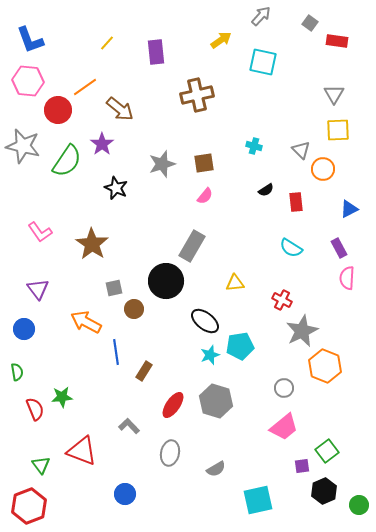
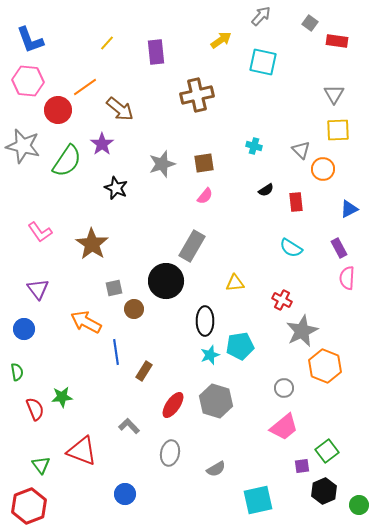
black ellipse at (205, 321): rotated 52 degrees clockwise
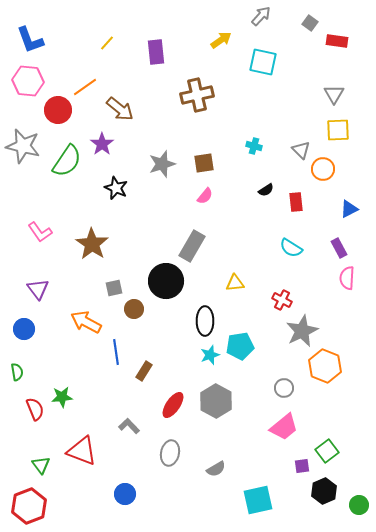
gray hexagon at (216, 401): rotated 12 degrees clockwise
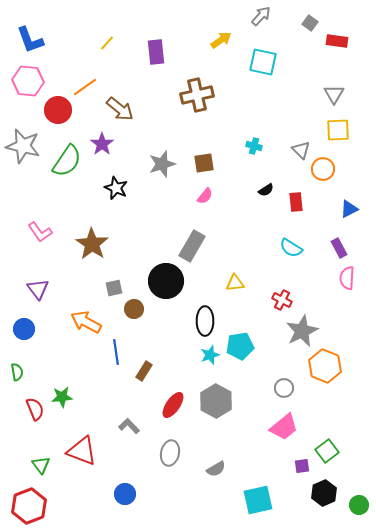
black hexagon at (324, 491): moved 2 px down
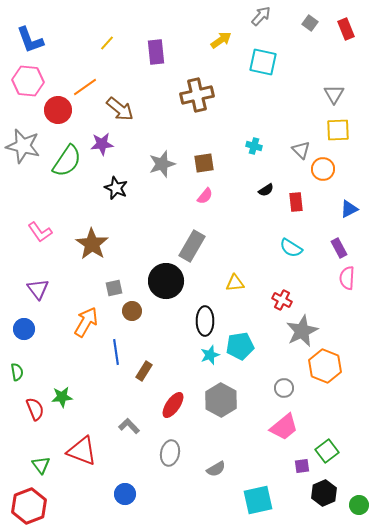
red rectangle at (337, 41): moved 9 px right, 12 px up; rotated 60 degrees clockwise
purple star at (102, 144): rotated 30 degrees clockwise
brown circle at (134, 309): moved 2 px left, 2 px down
orange arrow at (86, 322): rotated 92 degrees clockwise
gray hexagon at (216, 401): moved 5 px right, 1 px up
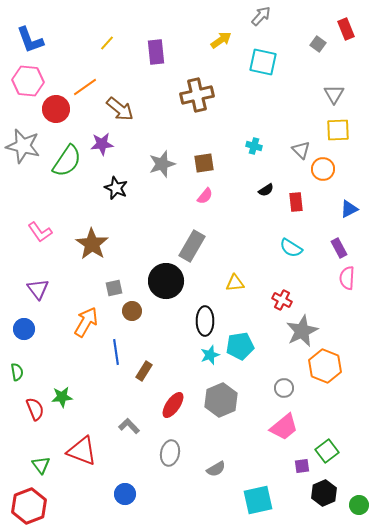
gray square at (310, 23): moved 8 px right, 21 px down
red circle at (58, 110): moved 2 px left, 1 px up
gray hexagon at (221, 400): rotated 8 degrees clockwise
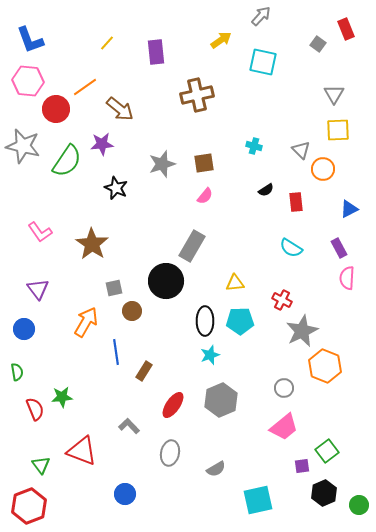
cyan pentagon at (240, 346): moved 25 px up; rotated 8 degrees clockwise
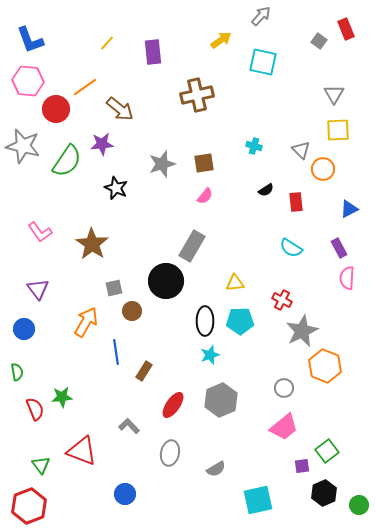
gray square at (318, 44): moved 1 px right, 3 px up
purple rectangle at (156, 52): moved 3 px left
